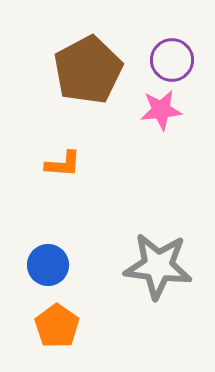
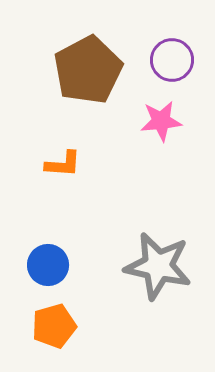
pink star: moved 11 px down
gray star: rotated 6 degrees clockwise
orange pentagon: moved 3 px left; rotated 21 degrees clockwise
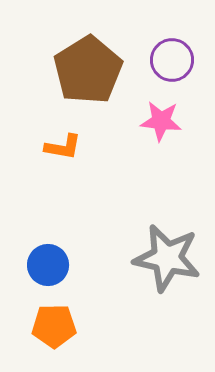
brown pentagon: rotated 4 degrees counterclockwise
pink star: rotated 12 degrees clockwise
orange L-shape: moved 17 px up; rotated 6 degrees clockwise
gray star: moved 9 px right, 8 px up
orange pentagon: rotated 15 degrees clockwise
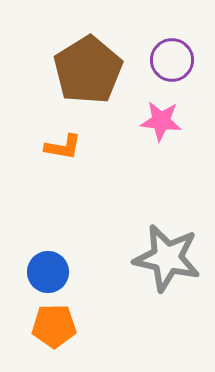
blue circle: moved 7 px down
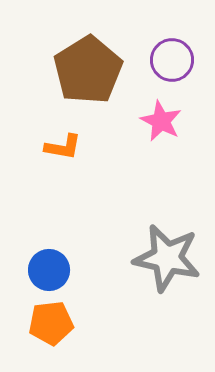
pink star: rotated 21 degrees clockwise
blue circle: moved 1 px right, 2 px up
orange pentagon: moved 3 px left, 3 px up; rotated 6 degrees counterclockwise
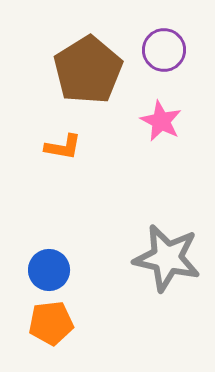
purple circle: moved 8 px left, 10 px up
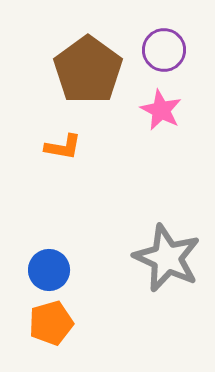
brown pentagon: rotated 4 degrees counterclockwise
pink star: moved 11 px up
gray star: rotated 12 degrees clockwise
orange pentagon: rotated 9 degrees counterclockwise
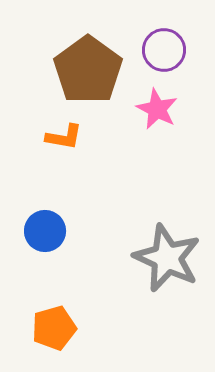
pink star: moved 4 px left, 1 px up
orange L-shape: moved 1 px right, 10 px up
blue circle: moved 4 px left, 39 px up
orange pentagon: moved 3 px right, 5 px down
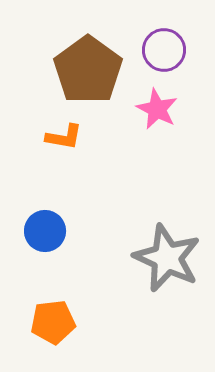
orange pentagon: moved 1 px left, 6 px up; rotated 9 degrees clockwise
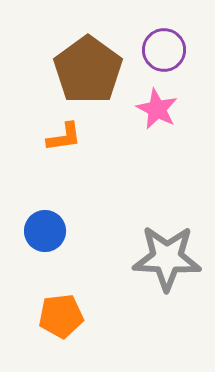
orange L-shape: rotated 18 degrees counterclockwise
gray star: rotated 22 degrees counterclockwise
orange pentagon: moved 8 px right, 6 px up
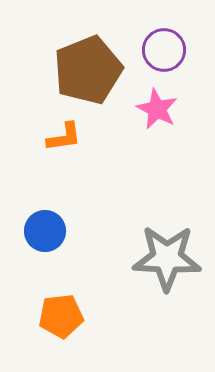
brown pentagon: rotated 14 degrees clockwise
